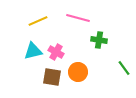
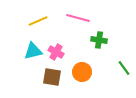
orange circle: moved 4 px right
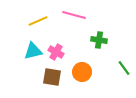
pink line: moved 4 px left, 3 px up
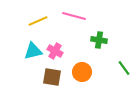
pink line: moved 1 px down
pink cross: moved 1 px left, 1 px up
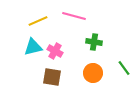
green cross: moved 5 px left, 2 px down
cyan triangle: moved 4 px up
orange circle: moved 11 px right, 1 px down
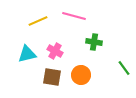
cyan triangle: moved 6 px left, 7 px down
orange circle: moved 12 px left, 2 px down
